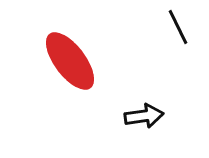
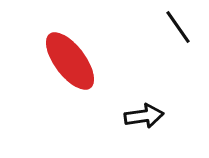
black line: rotated 9 degrees counterclockwise
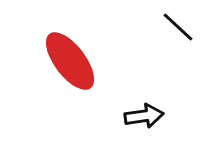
black line: rotated 12 degrees counterclockwise
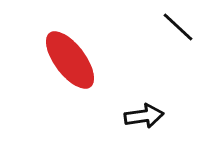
red ellipse: moved 1 px up
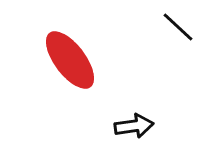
black arrow: moved 10 px left, 10 px down
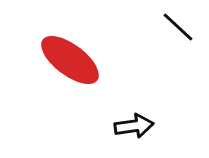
red ellipse: rotated 16 degrees counterclockwise
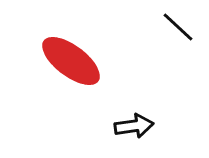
red ellipse: moved 1 px right, 1 px down
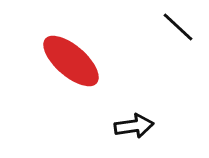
red ellipse: rotated 4 degrees clockwise
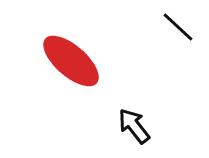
black arrow: rotated 120 degrees counterclockwise
